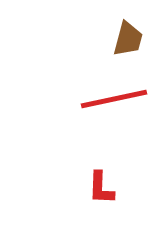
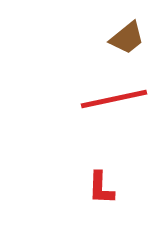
brown trapezoid: moved 1 px left, 1 px up; rotated 36 degrees clockwise
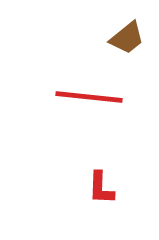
red line: moved 25 px left, 2 px up; rotated 18 degrees clockwise
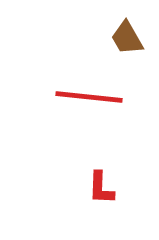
brown trapezoid: rotated 99 degrees clockwise
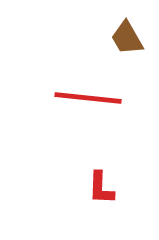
red line: moved 1 px left, 1 px down
